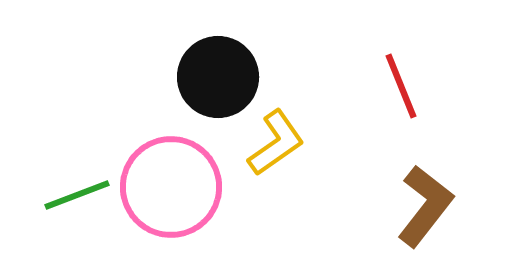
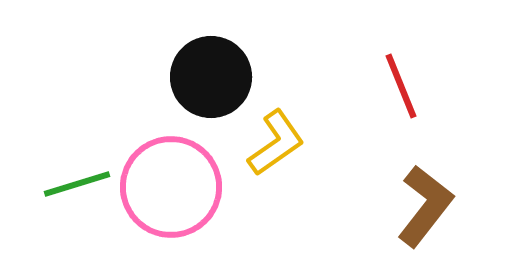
black circle: moved 7 px left
green line: moved 11 px up; rotated 4 degrees clockwise
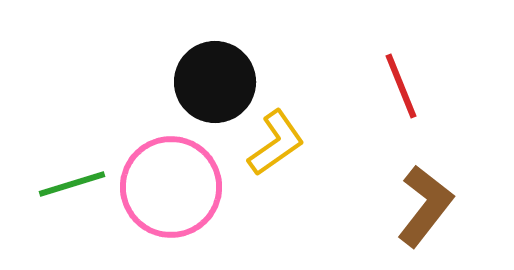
black circle: moved 4 px right, 5 px down
green line: moved 5 px left
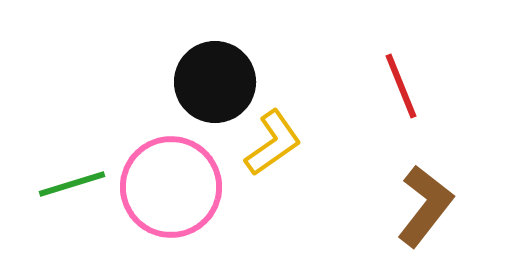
yellow L-shape: moved 3 px left
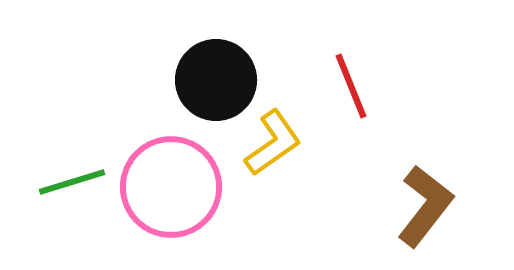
black circle: moved 1 px right, 2 px up
red line: moved 50 px left
green line: moved 2 px up
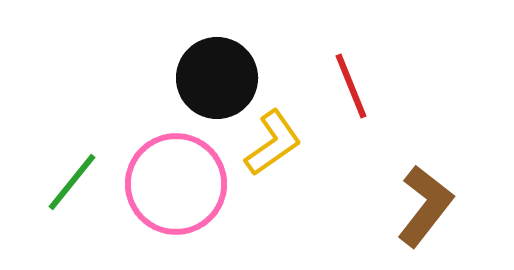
black circle: moved 1 px right, 2 px up
green line: rotated 34 degrees counterclockwise
pink circle: moved 5 px right, 3 px up
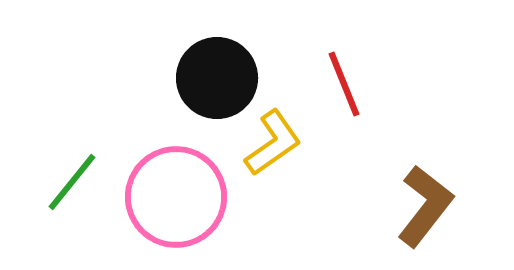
red line: moved 7 px left, 2 px up
pink circle: moved 13 px down
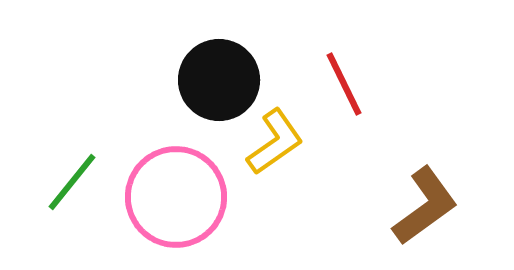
black circle: moved 2 px right, 2 px down
red line: rotated 4 degrees counterclockwise
yellow L-shape: moved 2 px right, 1 px up
brown L-shape: rotated 16 degrees clockwise
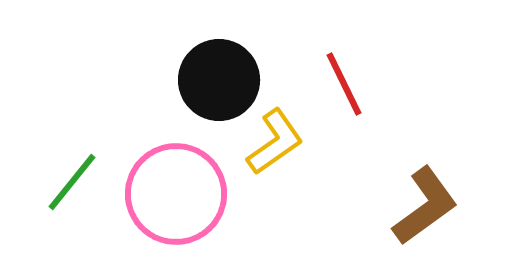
pink circle: moved 3 px up
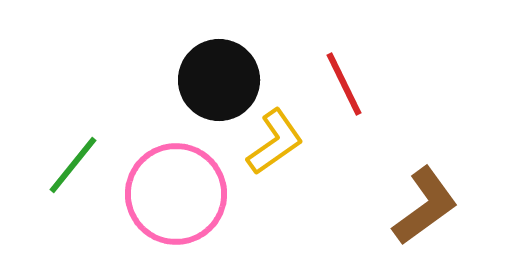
green line: moved 1 px right, 17 px up
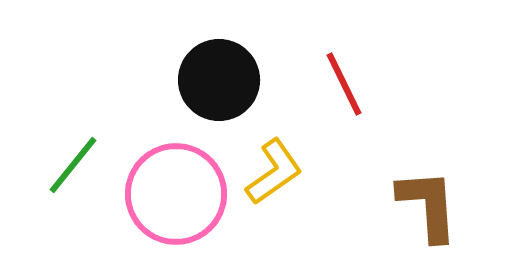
yellow L-shape: moved 1 px left, 30 px down
brown L-shape: moved 3 px right, 1 px up; rotated 58 degrees counterclockwise
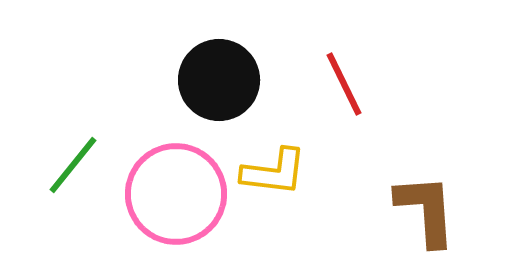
yellow L-shape: rotated 42 degrees clockwise
brown L-shape: moved 2 px left, 5 px down
